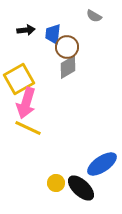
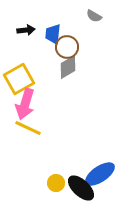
pink arrow: moved 1 px left, 1 px down
blue ellipse: moved 2 px left, 10 px down
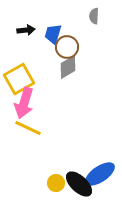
gray semicircle: rotated 63 degrees clockwise
blue trapezoid: rotated 10 degrees clockwise
pink arrow: moved 1 px left, 1 px up
black ellipse: moved 2 px left, 4 px up
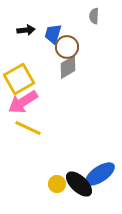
pink arrow: moved 1 px left, 1 px up; rotated 40 degrees clockwise
yellow circle: moved 1 px right, 1 px down
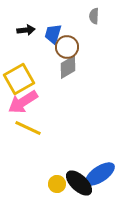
black ellipse: moved 1 px up
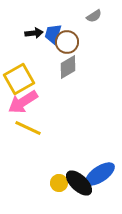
gray semicircle: rotated 126 degrees counterclockwise
black arrow: moved 8 px right, 3 px down
brown circle: moved 5 px up
yellow circle: moved 2 px right, 1 px up
